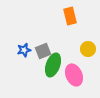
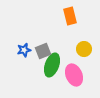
yellow circle: moved 4 px left
green ellipse: moved 1 px left
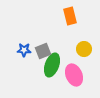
blue star: rotated 16 degrees clockwise
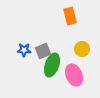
yellow circle: moved 2 px left
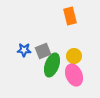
yellow circle: moved 8 px left, 7 px down
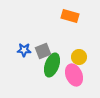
orange rectangle: rotated 60 degrees counterclockwise
yellow circle: moved 5 px right, 1 px down
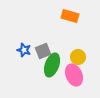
blue star: rotated 16 degrees clockwise
yellow circle: moved 1 px left
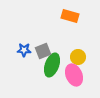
blue star: rotated 16 degrees counterclockwise
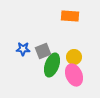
orange rectangle: rotated 12 degrees counterclockwise
blue star: moved 1 px left, 1 px up
yellow circle: moved 4 px left
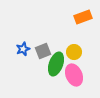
orange rectangle: moved 13 px right, 1 px down; rotated 24 degrees counterclockwise
blue star: rotated 24 degrees counterclockwise
yellow circle: moved 5 px up
green ellipse: moved 4 px right, 1 px up
